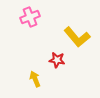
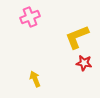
yellow L-shape: rotated 108 degrees clockwise
red star: moved 27 px right, 3 px down
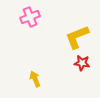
red star: moved 2 px left
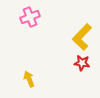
yellow L-shape: moved 5 px right; rotated 24 degrees counterclockwise
yellow arrow: moved 6 px left
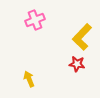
pink cross: moved 5 px right, 3 px down
red star: moved 5 px left, 1 px down
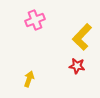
red star: moved 2 px down
yellow arrow: rotated 42 degrees clockwise
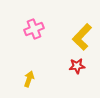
pink cross: moved 1 px left, 9 px down
red star: rotated 14 degrees counterclockwise
